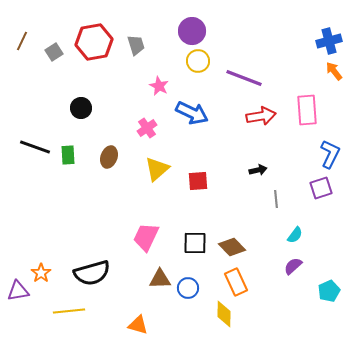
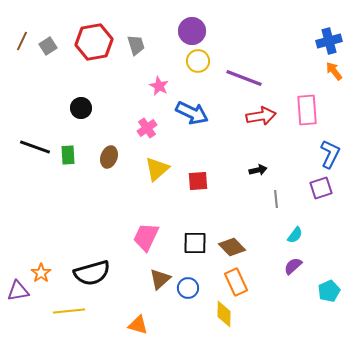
gray square: moved 6 px left, 6 px up
brown triangle: rotated 40 degrees counterclockwise
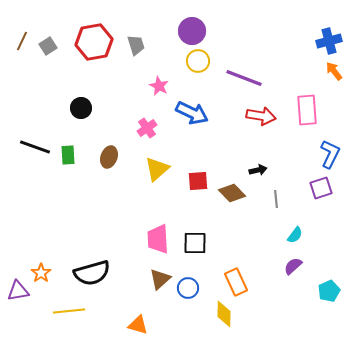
red arrow: rotated 20 degrees clockwise
pink trapezoid: moved 12 px right, 2 px down; rotated 28 degrees counterclockwise
brown diamond: moved 54 px up
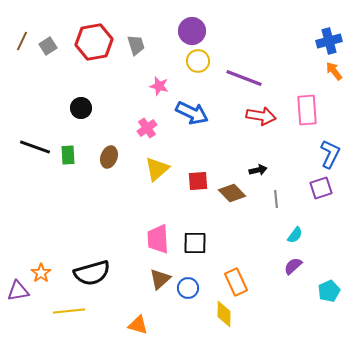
pink star: rotated 12 degrees counterclockwise
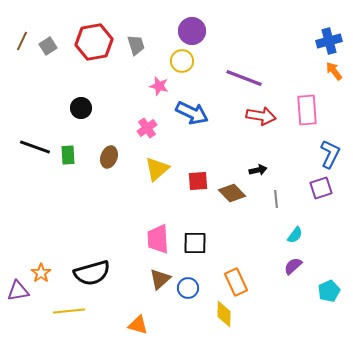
yellow circle: moved 16 px left
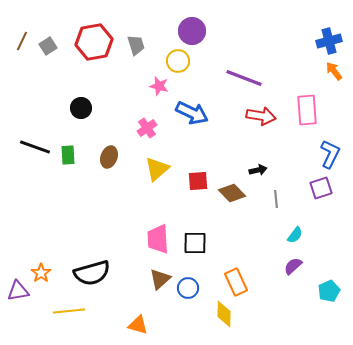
yellow circle: moved 4 px left
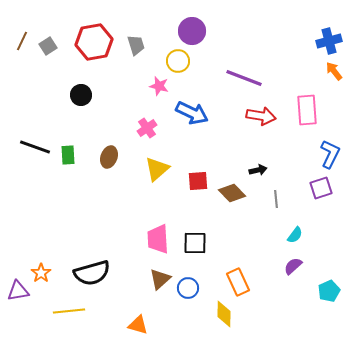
black circle: moved 13 px up
orange rectangle: moved 2 px right
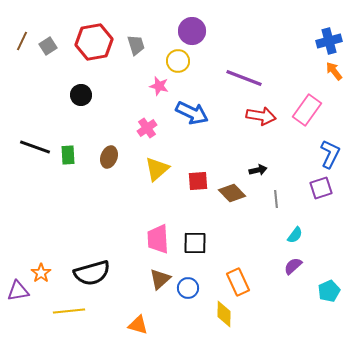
pink rectangle: rotated 40 degrees clockwise
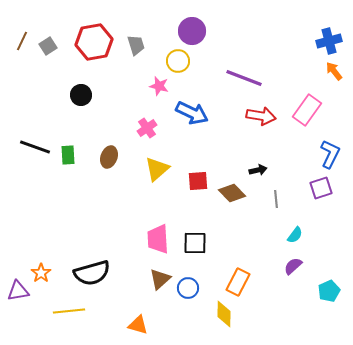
orange rectangle: rotated 52 degrees clockwise
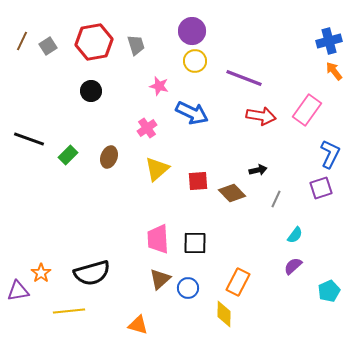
yellow circle: moved 17 px right
black circle: moved 10 px right, 4 px up
black line: moved 6 px left, 8 px up
green rectangle: rotated 48 degrees clockwise
gray line: rotated 30 degrees clockwise
